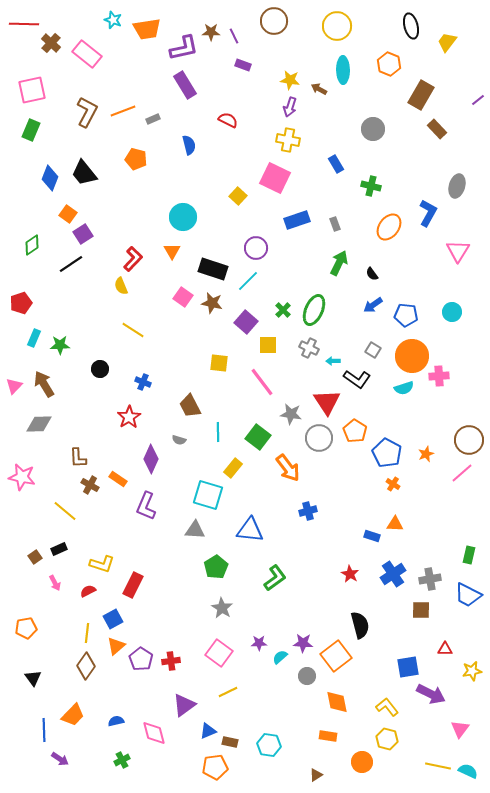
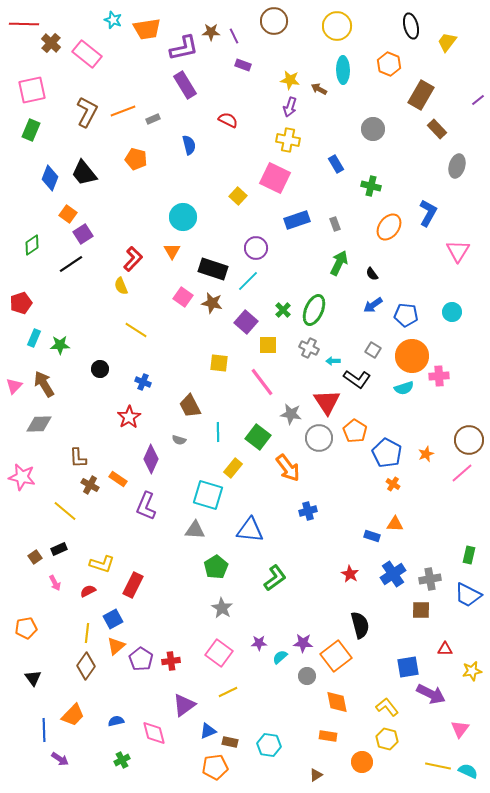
gray ellipse at (457, 186): moved 20 px up
yellow line at (133, 330): moved 3 px right
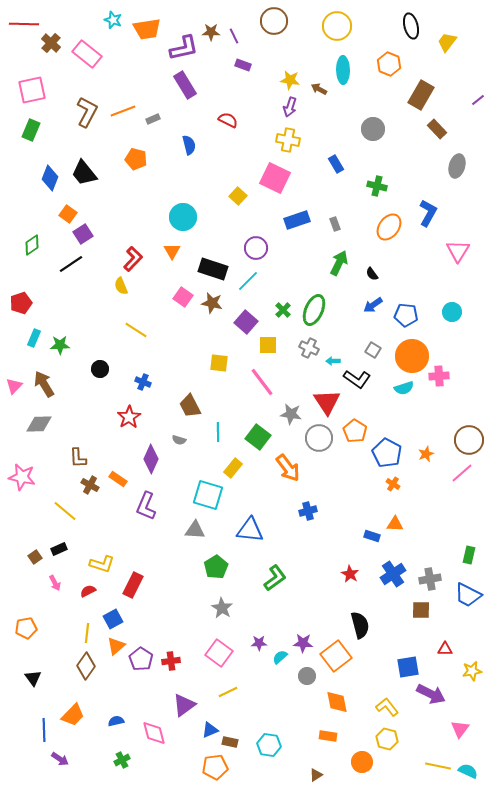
green cross at (371, 186): moved 6 px right
blue triangle at (208, 731): moved 2 px right, 1 px up
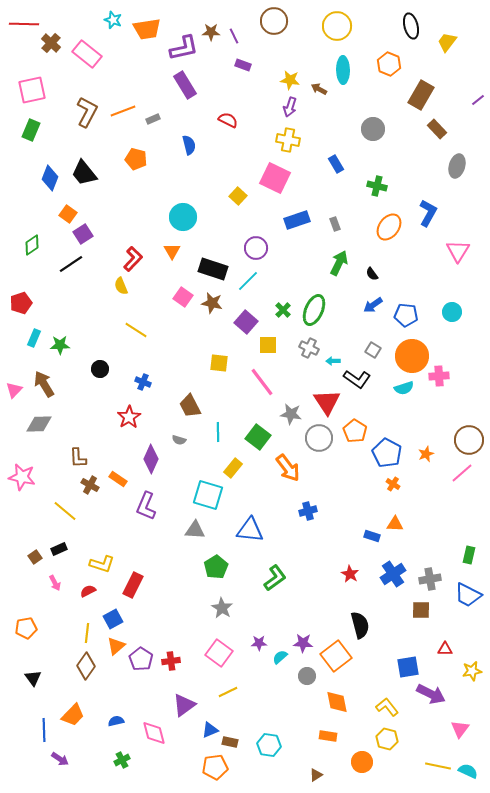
pink triangle at (14, 386): moved 4 px down
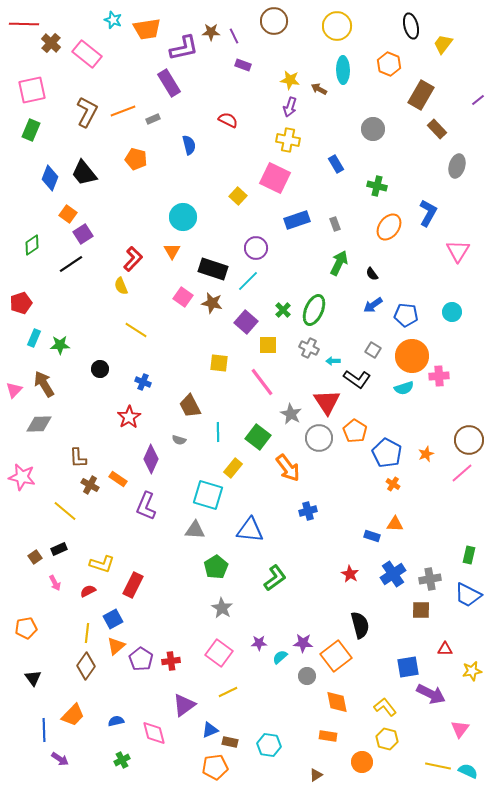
yellow trapezoid at (447, 42): moved 4 px left, 2 px down
purple rectangle at (185, 85): moved 16 px left, 2 px up
gray star at (291, 414): rotated 20 degrees clockwise
yellow L-shape at (387, 707): moved 2 px left
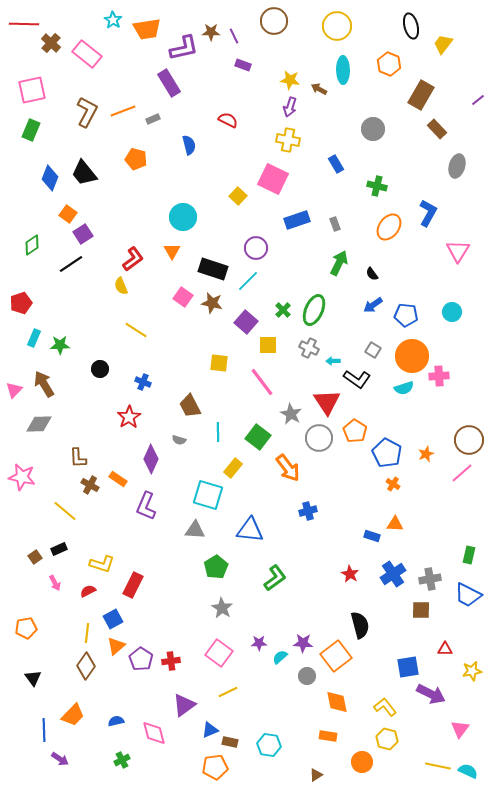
cyan star at (113, 20): rotated 12 degrees clockwise
pink square at (275, 178): moved 2 px left, 1 px down
red L-shape at (133, 259): rotated 10 degrees clockwise
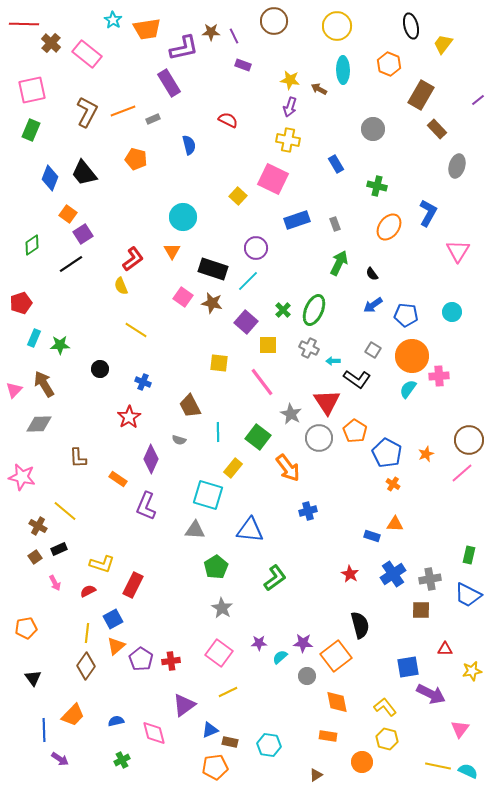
cyan semicircle at (404, 388): moved 4 px right, 1 px down; rotated 144 degrees clockwise
brown cross at (90, 485): moved 52 px left, 41 px down
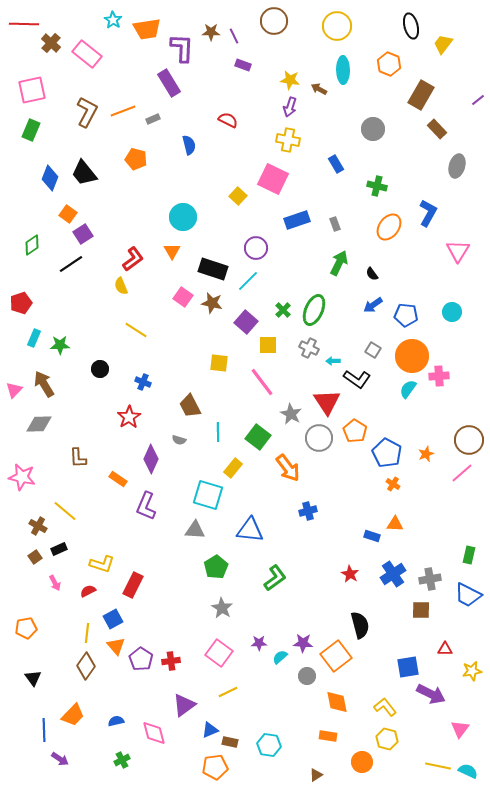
purple L-shape at (184, 48): moved 2 px left; rotated 76 degrees counterclockwise
orange triangle at (116, 646): rotated 30 degrees counterclockwise
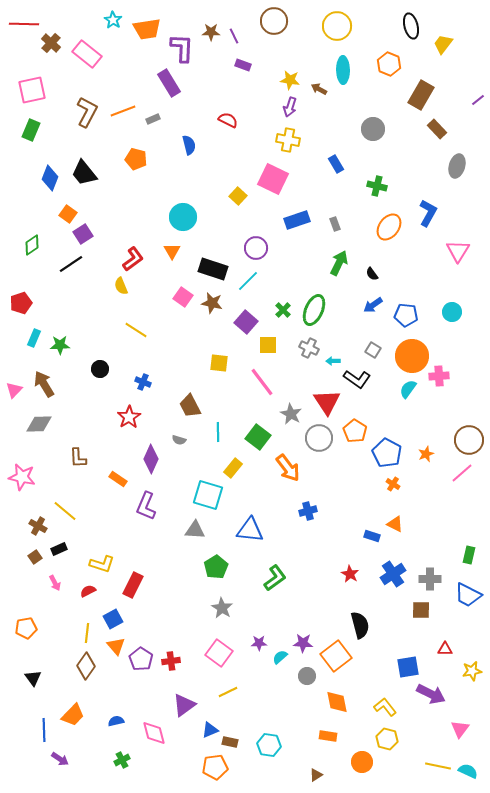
orange triangle at (395, 524): rotated 24 degrees clockwise
gray cross at (430, 579): rotated 10 degrees clockwise
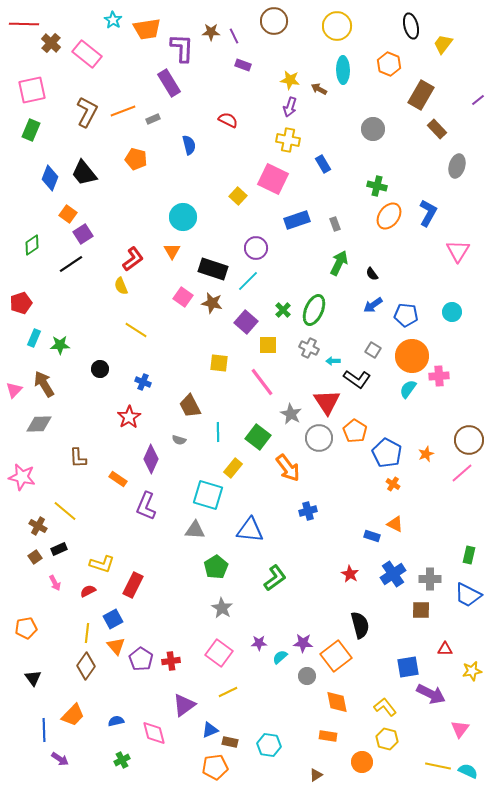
blue rectangle at (336, 164): moved 13 px left
orange ellipse at (389, 227): moved 11 px up
